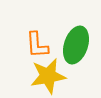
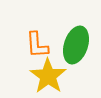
yellow star: rotated 27 degrees counterclockwise
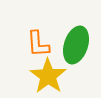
orange L-shape: moved 1 px right, 1 px up
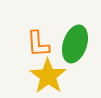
green ellipse: moved 1 px left, 1 px up
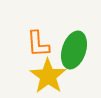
green ellipse: moved 1 px left, 6 px down
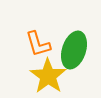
orange L-shape: rotated 12 degrees counterclockwise
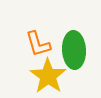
green ellipse: rotated 21 degrees counterclockwise
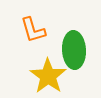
orange L-shape: moved 5 px left, 14 px up
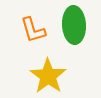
green ellipse: moved 25 px up
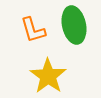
green ellipse: rotated 9 degrees counterclockwise
